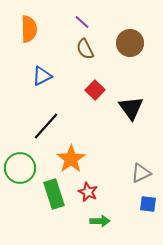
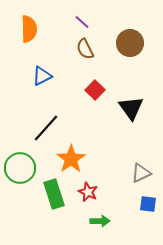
black line: moved 2 px down
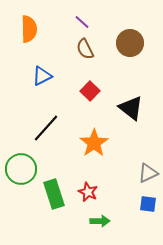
red square: moved 5 px left, 1 px down
black triangle: rotated 16 degrees counterclockwise
orange star: moved 23 px right, 16 px up
green circle: moved 1 px right, 1 px down
gray triangle: moved 7 px right
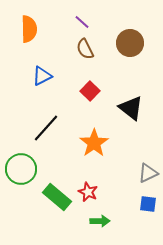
green rectangle: moved 3 px right, 3 px down; rotated 32 degrees counterclockwise
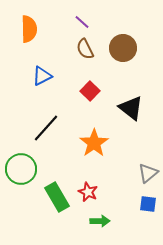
brown circle: moved 7 px left, 5 px down
gray triangle: rotated 15 degrees counterclockwise
green rectangle: rotated 20 degrees clockwise
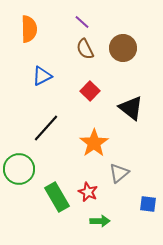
green circle: moved 2 px left
gray triangle: moved 29 px left
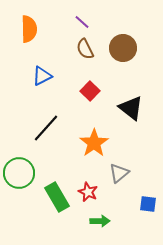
green circle: moved 4 px down
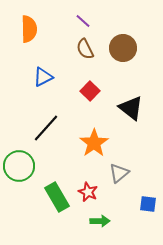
purple line: moved 1 px right, 1 px up
blue triangle: moved 1 px right, 1 px down
green circle: moved 7 px up
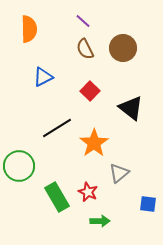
black line: moved 11 px right; rotated 16 degrees clockwise
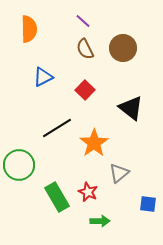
red square: moved 5 px left, 1 px up
green circle: moved 1 px up
